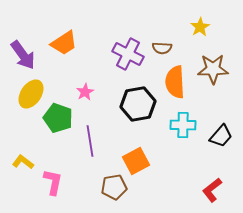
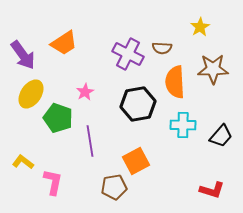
red L-shape: rotated 125 degrees counterclockwise
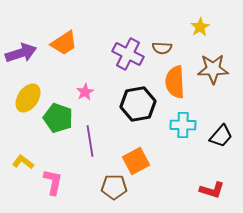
purple arrow: moved 2 px left, 2 px up; rotated 72 degrees counterclockwise
yellow ellipse: moved 3 px left, 4 px down
brown pentagon: rotated 10 degrees clockwise
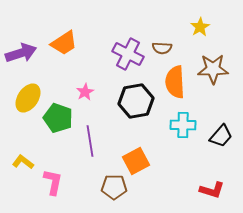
black hexagon: moved 2 px left, 3 px up
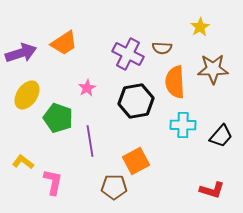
pink star: moved 2 px right, 4 px up
yellow ellipse: moved 1 px left, 3 px up
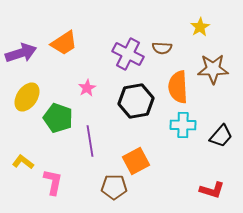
orange semicircle: moved 3 px right, 5 px down
yellow ellipse: moved 2 px down
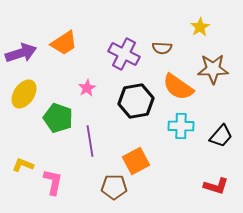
purple cross: moved 4 px left
orange semicircle: rotated 52 degrees counterclockwise
yellow ellipse: moved 3 px left, 3 px up
cyan cross: moved 2 px left, 1 px down
yellow L-shape: moved 3 px down; rotated 15 degrees counterclockwise
red L-shape: moved 4 px right, 4 px up
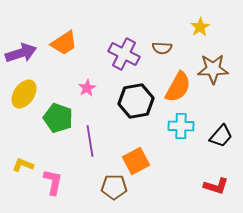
orange semicircle: rotated 96 degrees counterclockwise
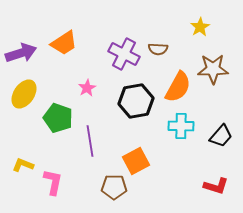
brown semicircle: moved 4 px left, 1 px down
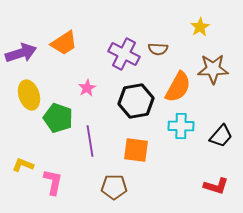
yellow ellipse: moved 5 px right, 1 px down; rotated 52 degrees counterclockwise
orange square: moved 11 px up; rotated 36 degrees clockwise
